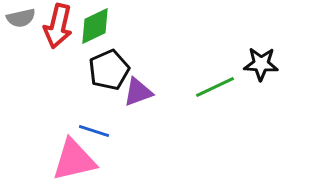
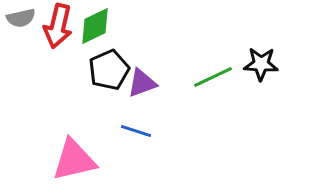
green line: moved 2 px left, 10 px up
purple triangle: moved 4 px right, 9 px up
blue line: moved 42 px right
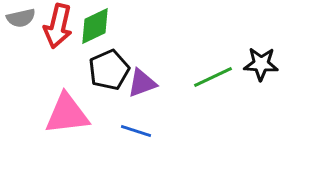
pink triangle: moved 7 px left, 46 px up; rotated 6 degrees clockwise
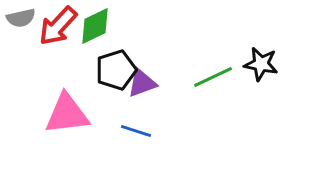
red arrow: rotated 30 degrees clockwise
black star: rotated 8 degrees clockwise
black pentagon: moved 7 px right; rotated 6 degrees clockwise
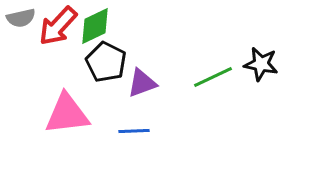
black pentagon: moved 10 px left, 8 px up; rotated 27 degrees counterclockwise
blue line: moved 2 px left; rotated 20 degrees counterclockwise
